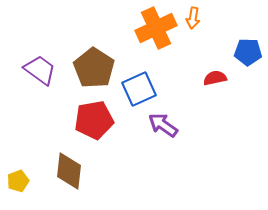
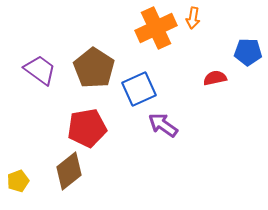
red pentagon: moved 7 px left, 8 px down
brown diamond: rotated 45 degrees clockwise
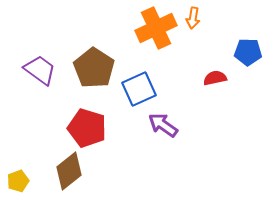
red pentagon: rotated 27 degrees clockwise
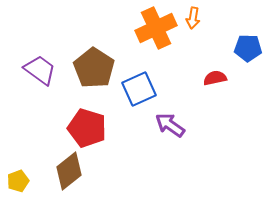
blue pentagon: moved 4 px up
purple arrow: moved 7 px right
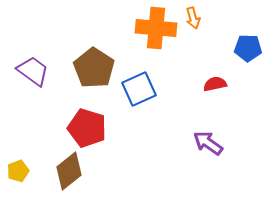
orange arrow: rotated 25 degrees counterclockwise
orange cross: rotated 30 degrees clockwise
purple trapezoid: moved 7 px left, 1 px down
red semicircle: moved 6 px down
purple arrow: moved 38 px right, 18 px down
yellow pentagon: moved 10 px up
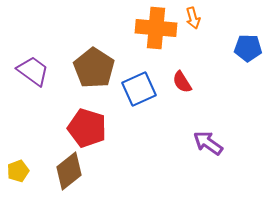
red semicircle: moved 33 px left, 2 px up; rotated 110 degrees counterclockwise
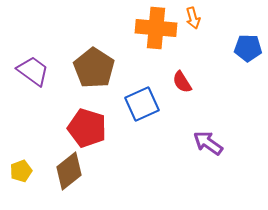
blue square: moved 3 px right, 15 px down
yellow pentagon: moved 3 px right
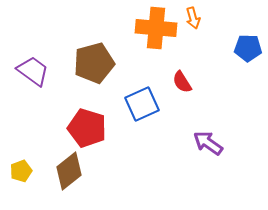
brown pentagon: moved 5 px up; rotated 24 degrees clockwise
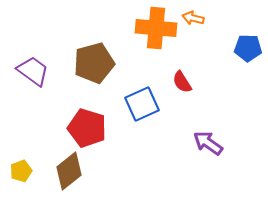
orange arrow: rotated 120 degrees clockwise
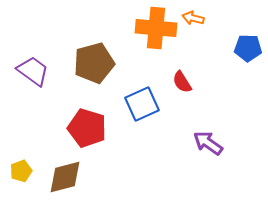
brown diamond: moved 4 px left, 6 px down; rotated 24 degrees clockwise
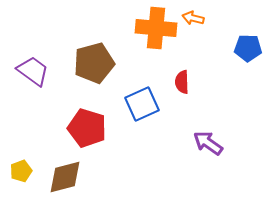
red semicircle: rotated 30 degrees clockwise
